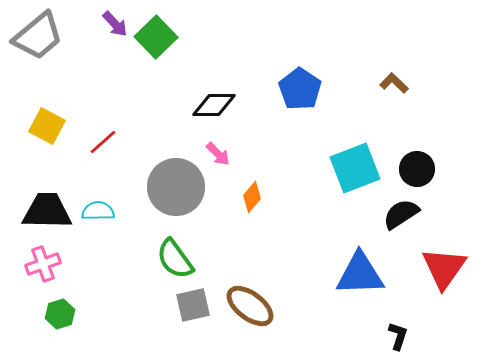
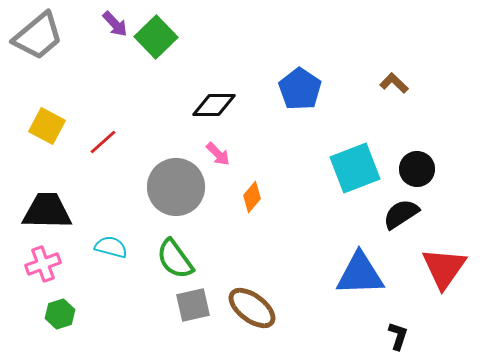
cyan semicircle: moved 13 px right, 36 px down; rotated 16 degrees clockwise
brown ellipse: moved 2 px right, 2 px down
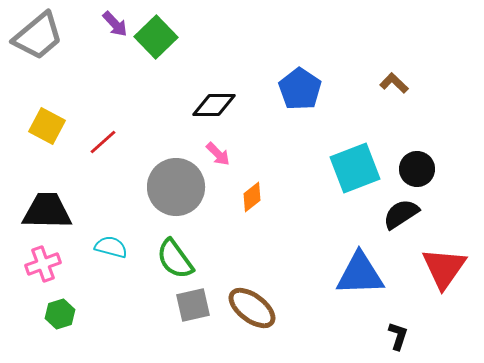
orange diamond: rotated 12 degrees clockwise
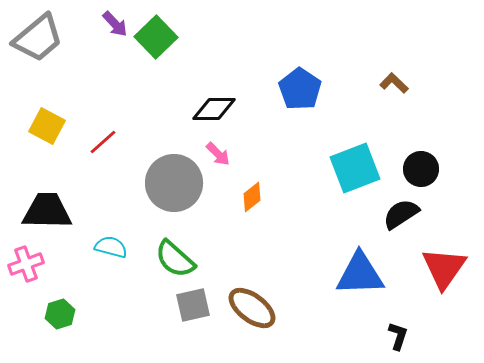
gray trapezoid: moved 2 px down
black diamond: moved 4 px down
black circle: moved 4 px right
gray circle: moved 2 px left, 4 px up
green semicircle: rotated 12 degrees counterclockwise
pink cross: moved 17 px left
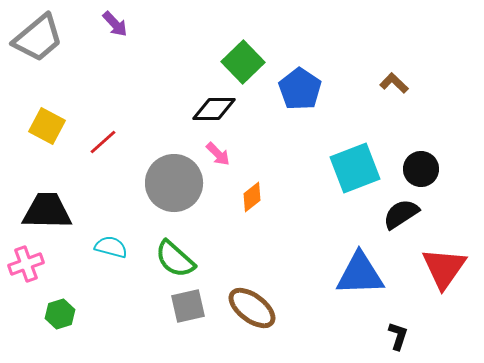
green square: moved 87 px right, 25 px down
gray square: moved 5 px left, 1 px down
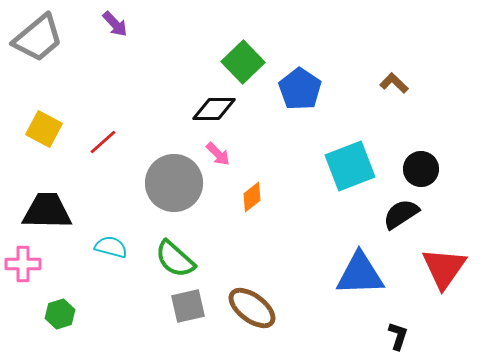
yellow square: moved 3 px left, 3 px down
cyan square: moved 5 px left, 2 px up
pink cross: moved 3 px left; rotated 20 degrees clockwise
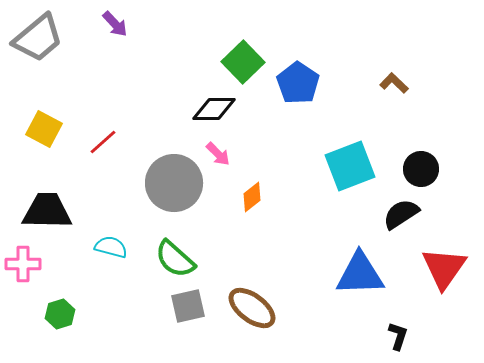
blue pentagon: moved 2 px left, 6 px up
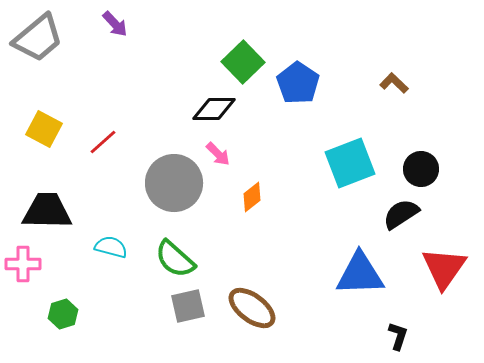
cyan square: moved 3 px up
green hexagon: moved 3 px right
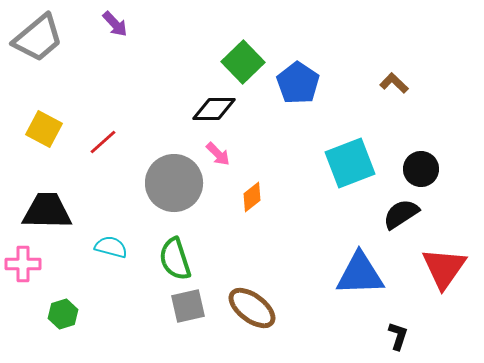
green semicircle: rotated 30 degrees clockwise
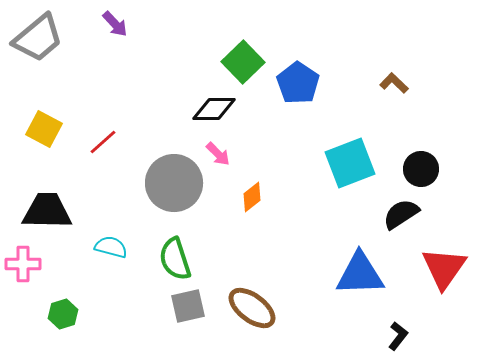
black L-shape: rotated 20 degrees clockwise
